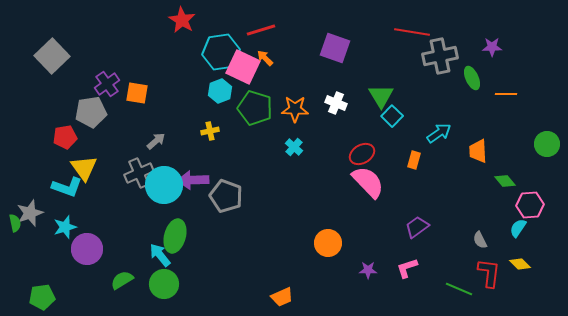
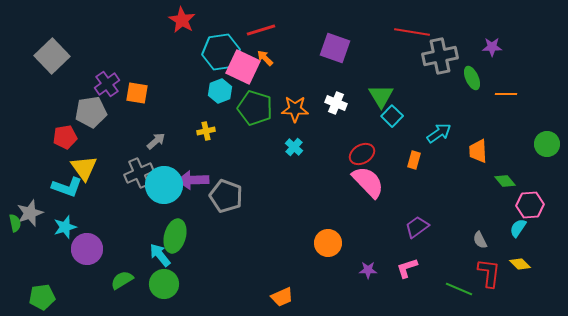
yellow cross at (210, 131): moved 4 px left
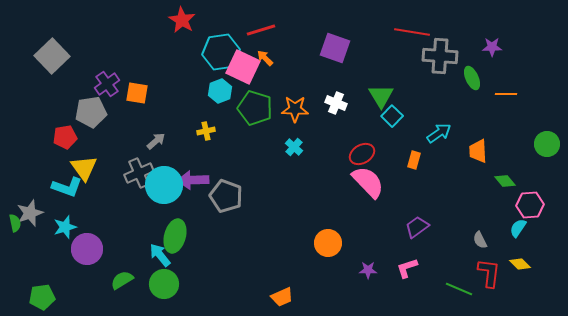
gray cross at (440, 56): rotated 16 degrees clockwise
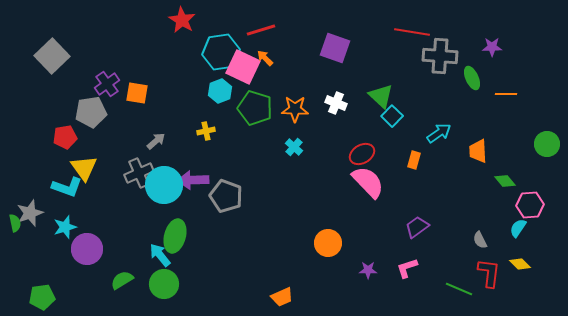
green triangle at (381, 96): rotated 16 degrees counterclockwise
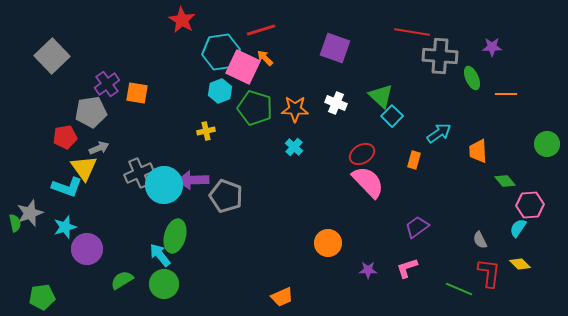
gray arrow at (156, 141): moved 57 px left, 7 px down; rotated 18 degrees clockwise
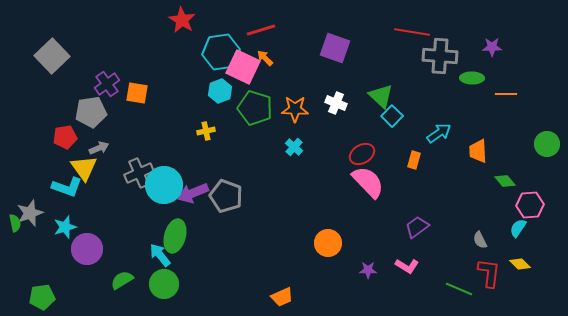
green ellipse at (472, 78): rotated 65 degrees counterclockwise
purple arrow at (193, 180): moved 13 px down; rotated 20 degrees counterclockwise
pink L-shape at (407, 268): moved 2 px up; rotated 130 degrees counterclockwise
